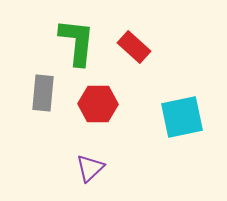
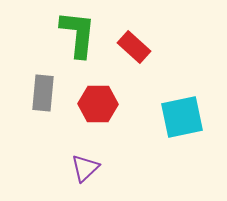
green L-shape: moved 1 px right, 8 px up
purple triangle: moved 5 px left
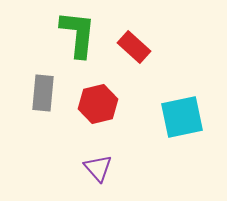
red hexagon: rotated 15 degrees counterclockwise
purple triangle: moved 13 px right; rotated 28 degrees counterclockwise
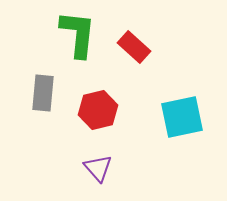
red hexagon: moved 6 px down
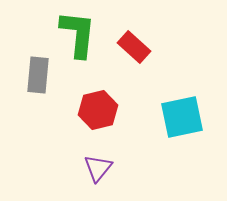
gray rectangle: moved 5 px left, 18 px up
purple triangle: rotated 20 degrees clockwise
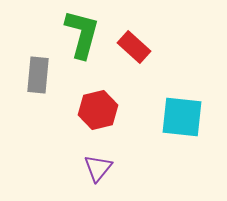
green L-shape: moved 4 px right; rotated 9 degrees clockwise
cyan square: rotated 18 degrees clockwise
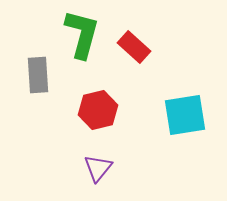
gray rectangle: rotated 9 degrees counterclockwise
cyan square: moved 3 px right, 2 px up; rotated 15 degrees counterclockwise
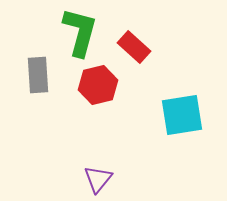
green L-shape: moved 2 px left, 2 px up
red hexagon: moved 25 px up
cyan square: moved 3 px left
purple triangle: moved 11 px down
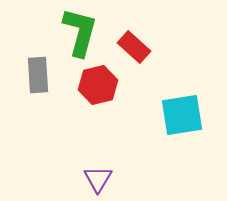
purple triangle: rotated 8 degrees counterclockwise
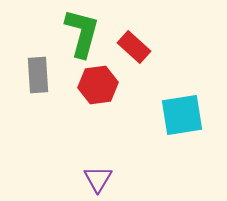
green L-shape: moved 2 px right, 1 px down
red hexagon: rotated 6 degrees clockwise
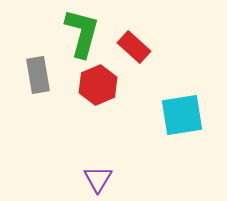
gray rectangle: rotated 6 degrees counterclockwise
red hexagon: rotated 15 degrees counterclockwise
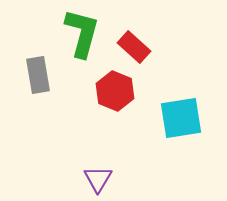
red hexagon: moved 17 px right, 6 px down; rotated 15 degrees counterclockwise
cyan square: moved 1 px left, 3 px down
